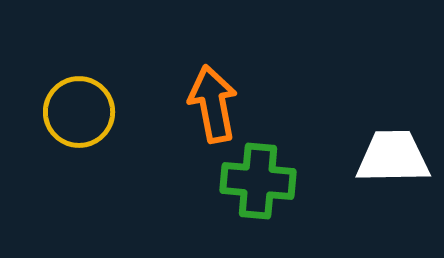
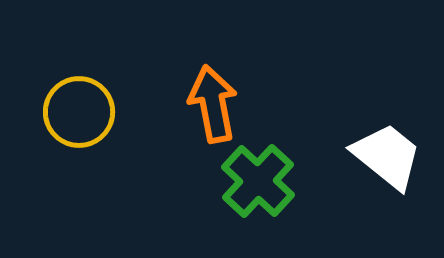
white trapezoid: moved 6 px left, 1 px up; rotated 40 degrees clockwise
green cross: rotated 38 degrees clockwise
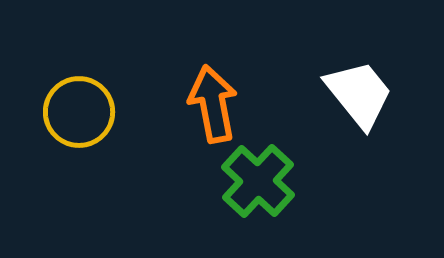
white trapezoid: moved 28 px left, 62 px up; rotated 12 degrees clockwise
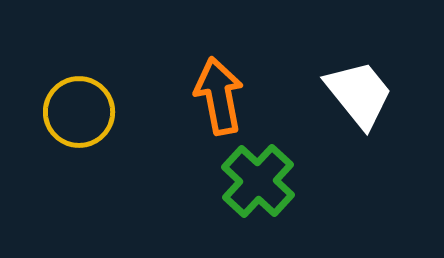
orange arrow: moved 6 px right, 8 px up
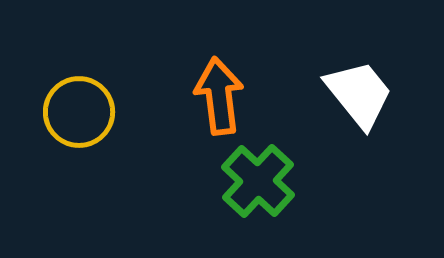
orange arrow: rotated 4 degrees clockwise
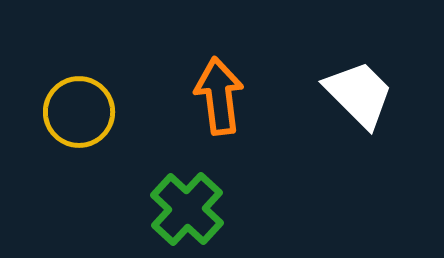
white trapezoid: rotated 6 degrees counterclockwise
green cross: moved 71 px left, 28 px down
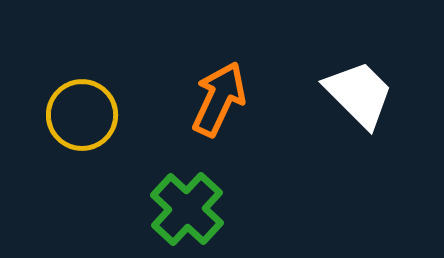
orange arrow: moved 3 px down; rotated 32 degrees clockwise
yellow circle: moved 3 px right, 3 px down
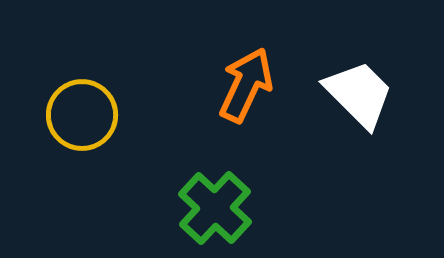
orange arrow: moved 27 px right, 14 px up
green cross: moved 28 px right, 1 px up
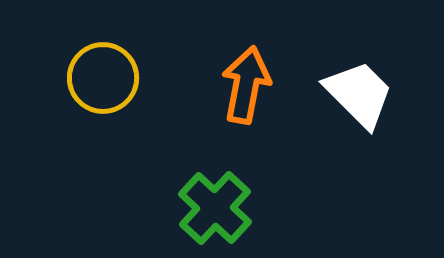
orange arrow: rotated 14 degrees counterclockwise
yellow circle: moved 21 px right, 37 px up
